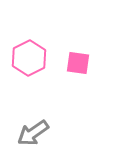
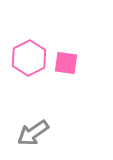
pink square: moved 12 px left
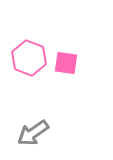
pink hexagon: rotated 12 degrees counterclockwise
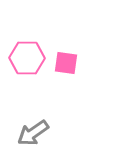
pink hexagon: moved 2 px left; rotated 20 degrees counterclockwise
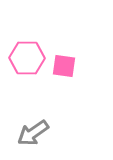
pink square: moved 2 px left, 3 px down
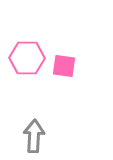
gray arrow: moved 1 px right, 3 px down; rotated 128 degrees clockwise
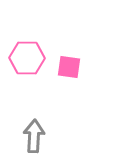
pink square: moved 5 px right, 1 px down
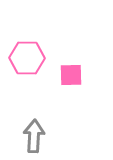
pink square: moved 2 px right, 8 px down; rotated 10 degrees counterclockwise
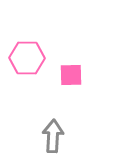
gray arrow: moved 19 px right
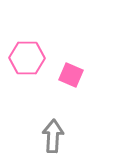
pink square: rotated 25 degrees clockwise
